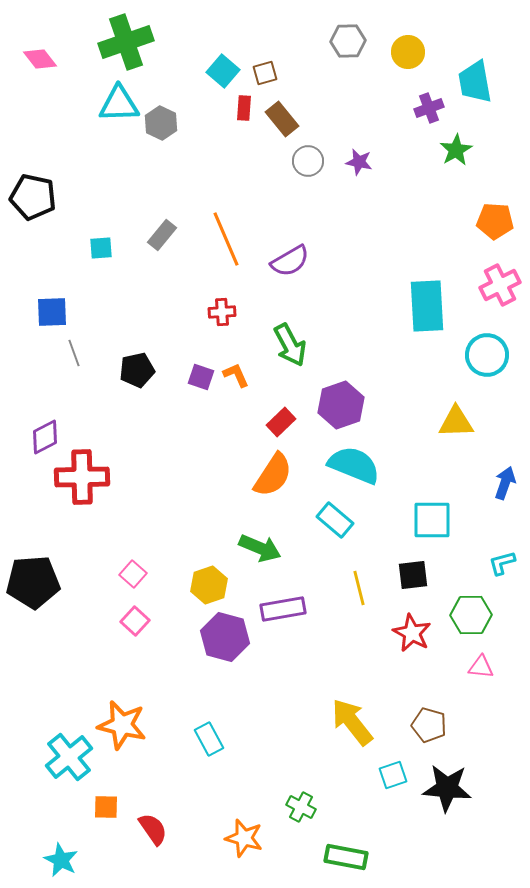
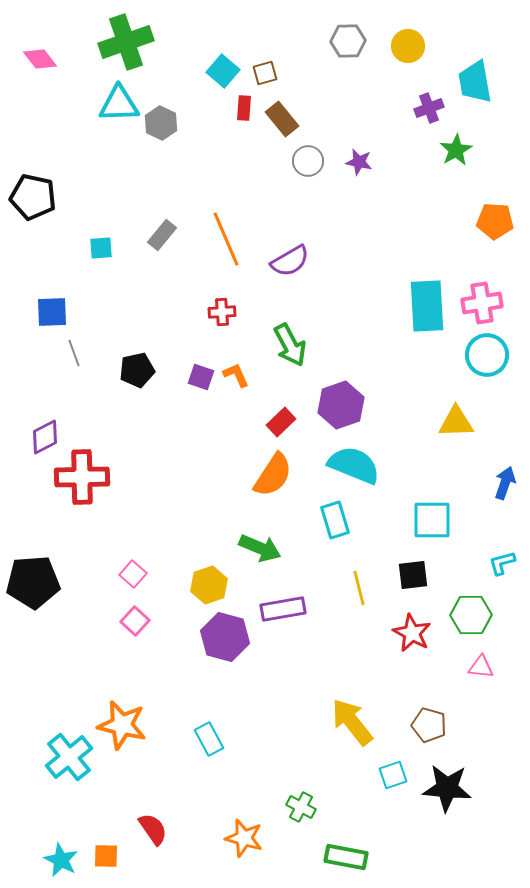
yellow circle at (408, 52): moved 6 px up
pink cross at (500, 285): moved 18 px left, 18 px down; rotated 18 degrees clockwise
cyan rectangle at (335, 520): rotated 33 degrees clockwise
orange square at (106, 807): moved 49 px down
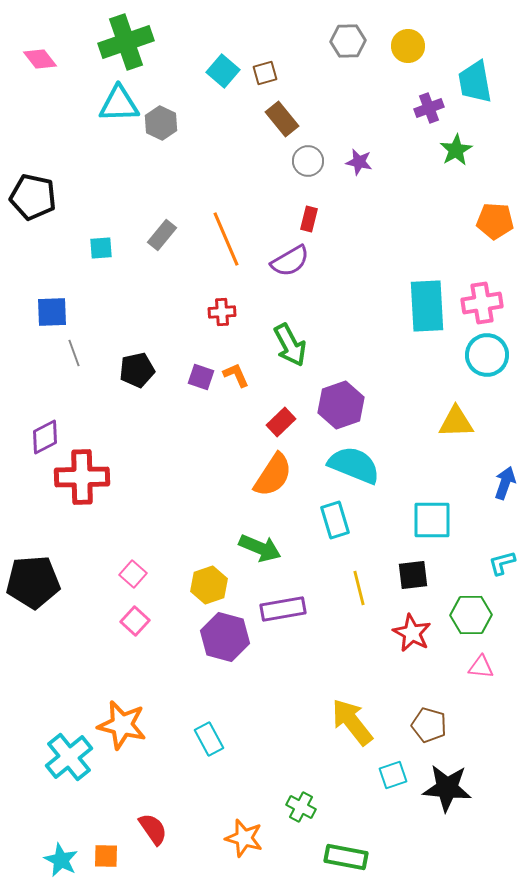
red rectangle at (244, 108): moved 65 px right, 111 px down; rotated 10 degrees clockwise
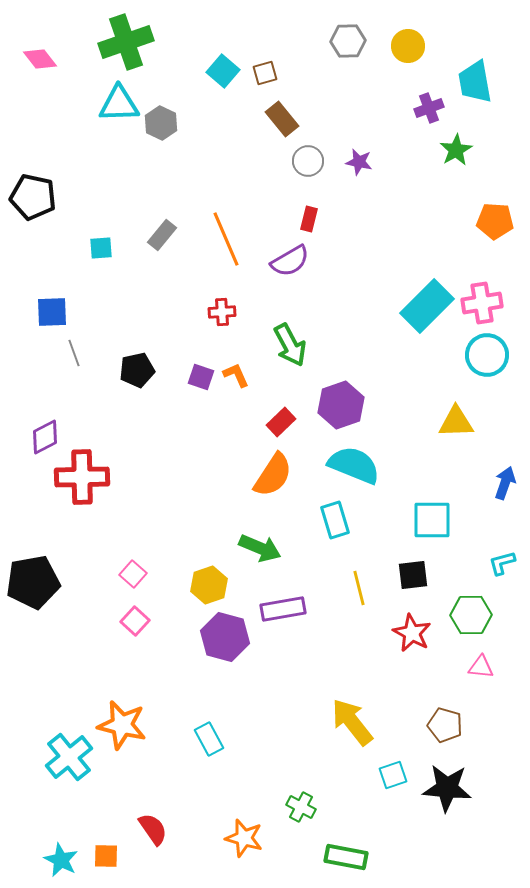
cyan rectangle at (427, 306): rotated 48 degrees clockwise
black pentagon at (33, 582): rotated 6 degrees counterclockwise
brown pentagon at (429, 725): moved 16 px right
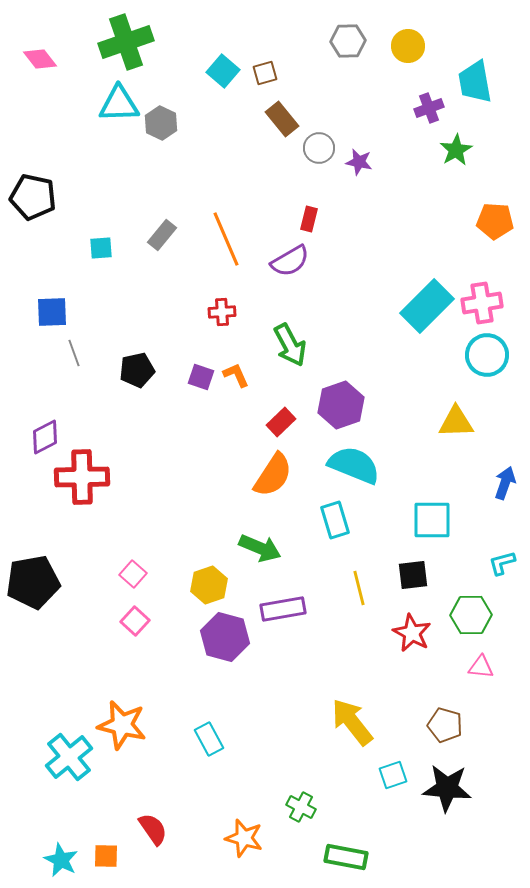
gray circle at (308, 161): moved 11 px right, 13 px up
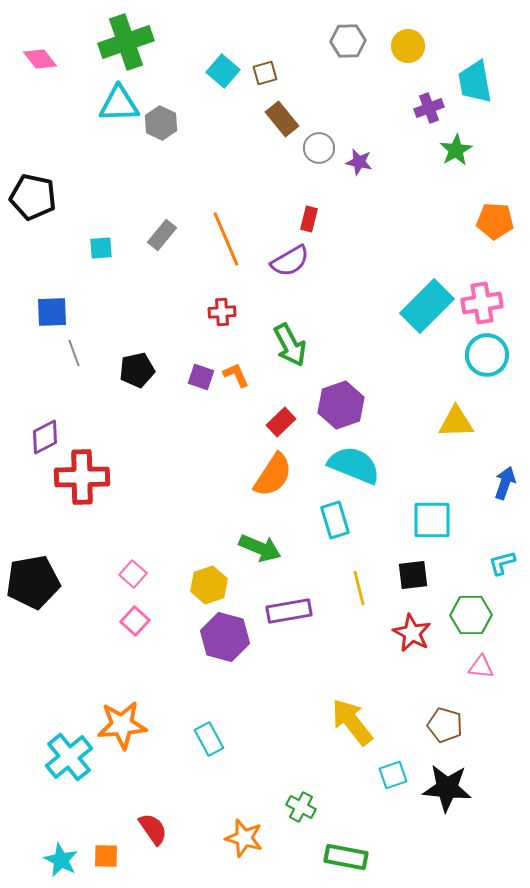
purple rectangle at (283, 609): moved 6 px right, 2 px down
orange star at (122, 725): rotated 18 degrees counterclockwise
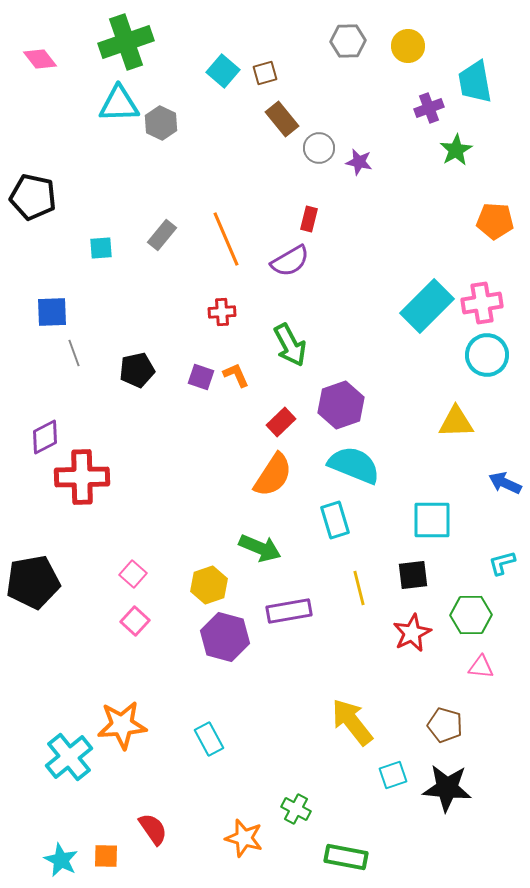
blue arrow at (505, 483): rotated 84 degrees counterclockwise
red star at (412, 633): rotated 18 degrees clockwise
green cross at (301, 807): moved 5 px left, 2 px down
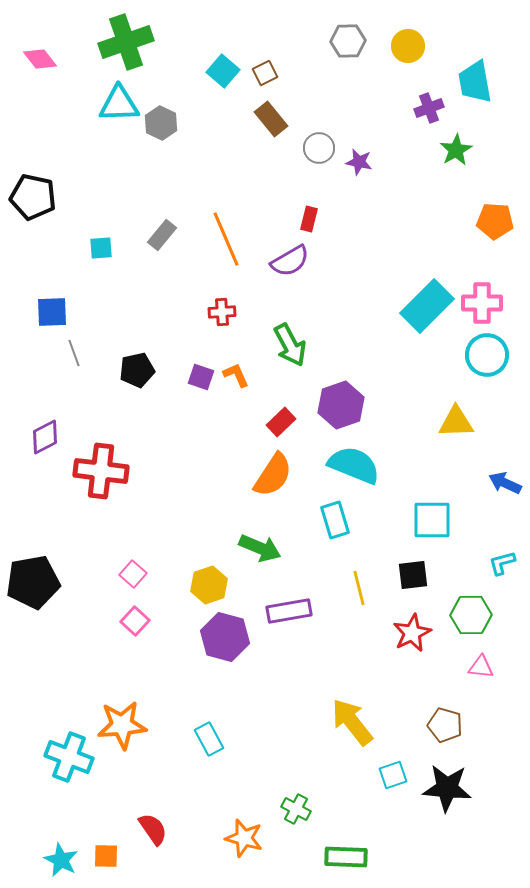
brown square at (265, 73): rotated 10 degrees counterclockwise
brown rectangle at (282, 119): moved 11 px left
pink cross at (482, 303): rotated 9 degrees clockwise
red cross at (82, 477): moved 19 px right, 6 px up; rotated 8 degrees clockwise
cyan cross at (69, 757): rotated 30 degrees counterclockwise
green rectangle at (346, 857): rotated 9 degrees counterclockwise
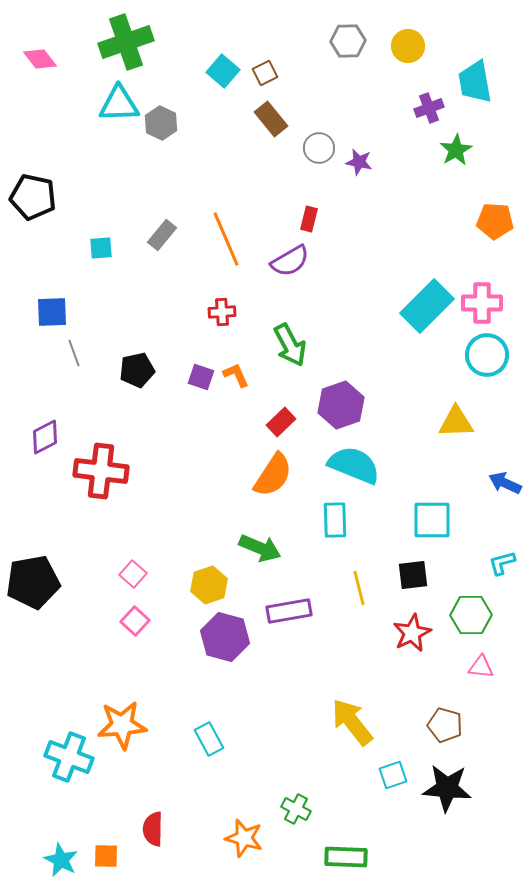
cyan rectangle at (335, 520): rotated 15 degrees clockwise
red semicircle at (153, 829): rotated 144 degrees counterclockwise
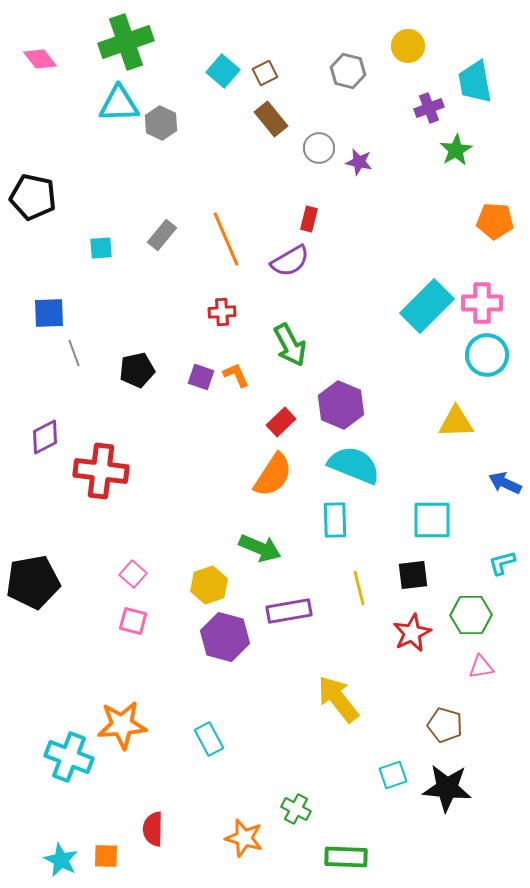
gray hexagon at (348, 41): moved 30 px down; rotated 16 degrees clockwise
blue square at (52, 312): moved 3 px left, 1 px down
purple hexagon at (341, 405): rotated 18 degrees counterclockwise
pink square at (135, 621): moved 2 px left; rotated 28 degrees counterclockwise
pink triangle at (481, 667): rotated 16 degrees counterclockwise
yellow arrow at (352, 722): moved 14 px left, 23 px up
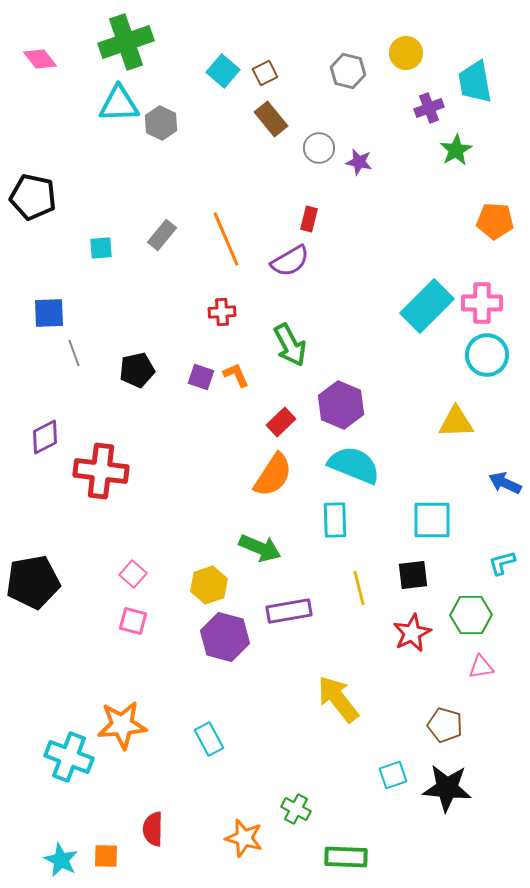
yellow circle at (408, 46): moved 2 px left, 7 px down
